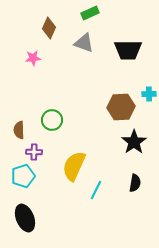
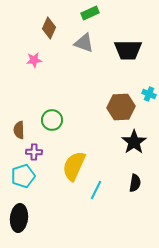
pink star: moved 1 px right, 2 px down
cyan cross: rotated 24 degrees clockwise
black ellipse: moved 6 px left; rotated 28 degrees clockwise
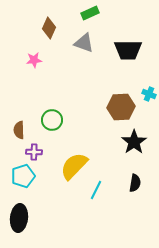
yellow semicircle: rotated 20 degrees clockwise
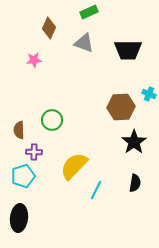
green rectangle: moved 1 px left, 1 px up
